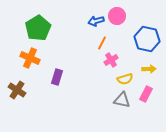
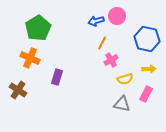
brown cross: moved 1 px right
gray triangle: moved 4 px down
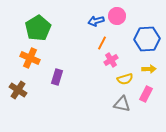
blue hexagon: rotated 15 degrees counterclockwise
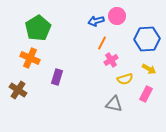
yellow arrow: rotated 32 degrees clockwise
gray triangle: moved 8 px left
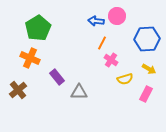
blue arrow: rotated 21 degrees clockwise
pink cross: rotated 24 degrees counterclockwise
purple rectangle: rotated 56 degrees counterclockwise
brown cross: rotated 18 degrees clockwise
gray triangle: moved 35 px left, 12 px up; rotated 12 degrees counterclockwise
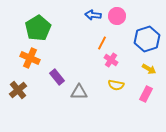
blue arrow: moved 3 px left, 6 px up
blue hexagon: rotated 15 degrees counterclockwise
yellow semicircle: moved 9 px left, 6 px down; rotated 28 degrees clockwise
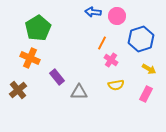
blue arrow: moved 3 px up
blue hexagon: moved 6 px left
yellow semicircle: rotated 21 degrees counterclockwise
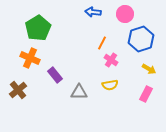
pink circle: moved 8 px right, 2 px up
purple rectangle: moved 2 px left, 2 px up
yellow semicircle: moved 6 px left
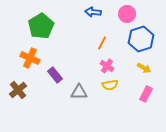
pink circle: moved 2 px right
green pentagon: moved 3 px right, 2 px up
pink cross: moved 4 px left, 6 px down
yellow arrow: moved 5 px left, 1 px up
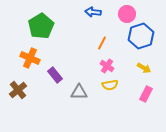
blue hexagon: moved 3 px up
